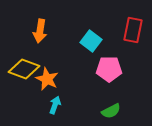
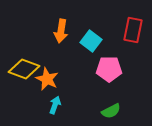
orange arrow: moved 21 px right
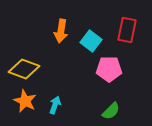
red rectangle: moved 6 px left
orange star: moved 22 px left, 22 px down
green semicircle: rotated 18 degrees counterclockwise
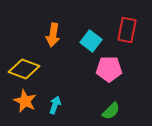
orange arrow: moved 8 px left, 4 px down
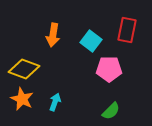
orange star: moved 3 px left, 2 px up
cyan arrow: moved 3 px up
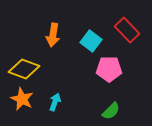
red rectangle: rotated 55 degrees counterclockwise
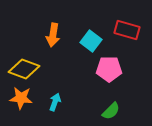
red rectangle: rotated 30 degrees counterclockwise
orange star: moved 1 px left, 1 px up; rotated 20 degrees counterclockwise
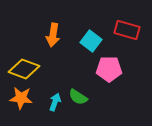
green semicircle: moved 33 px left, 14 px up; rotated 78 degrees clockwise
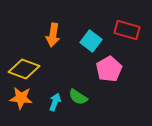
pink pentagon: rotated 30 degrees counterclockwise
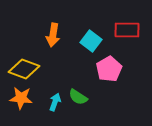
red rectangle: rotated 15 degrees counterclockwise
